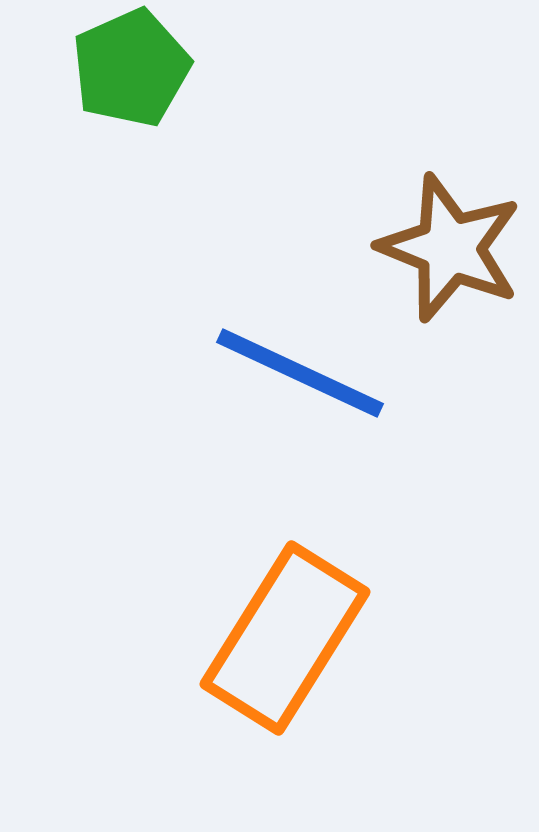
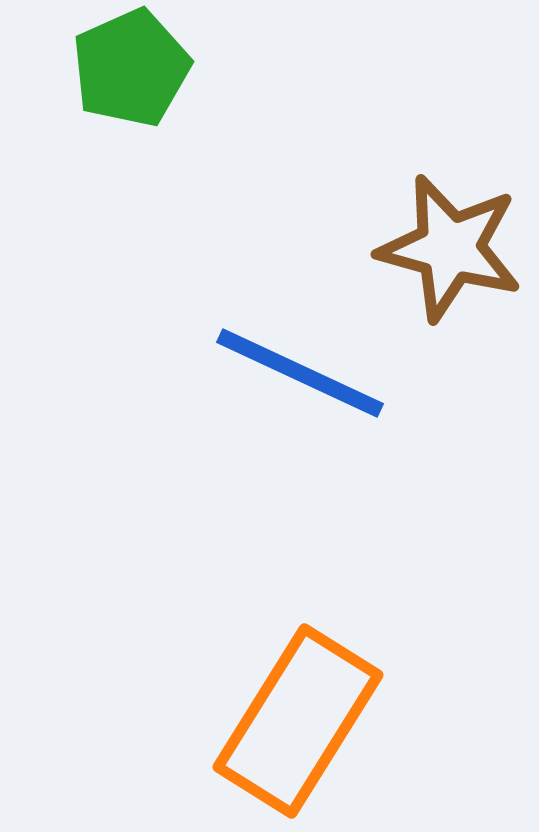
brown star: rotated 7 degrees counterclockwise
orange rectangle: moved 13 px right, 83 px down
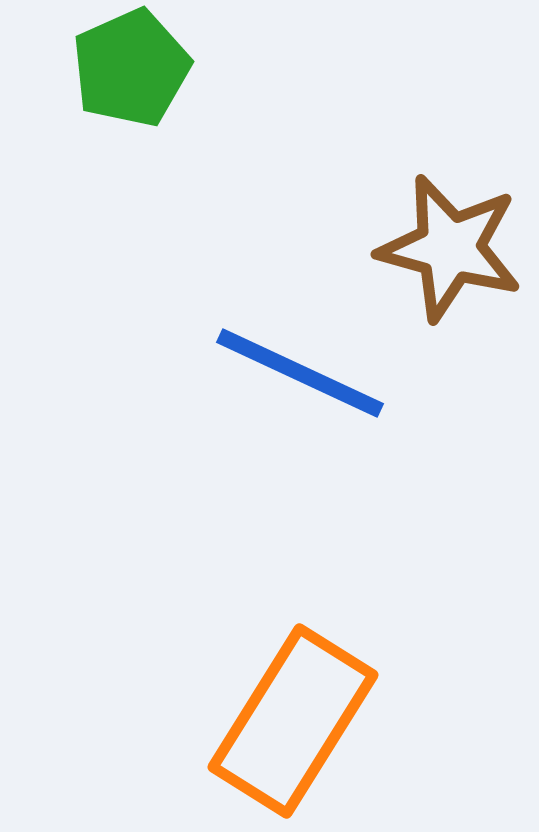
orange rectangle: moved 5 px left
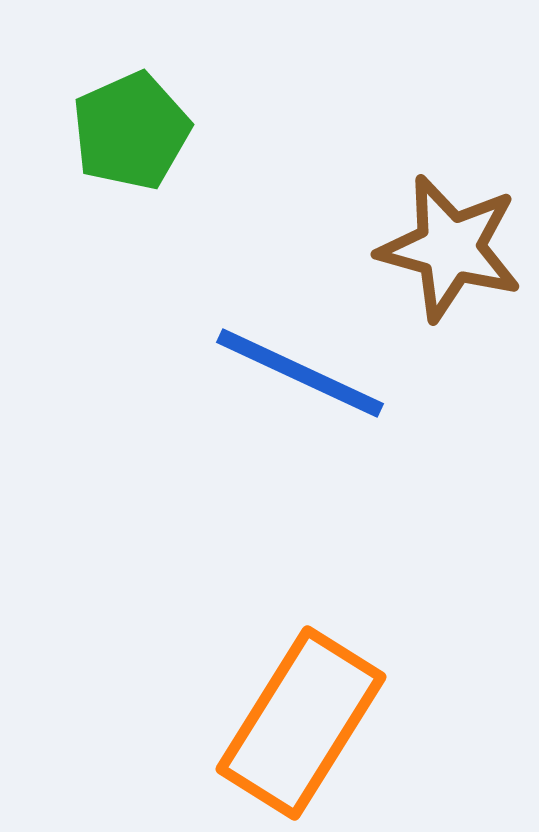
green pentagon: moved 63 px down
orange rectangle: moved 8 px right, 2 px down
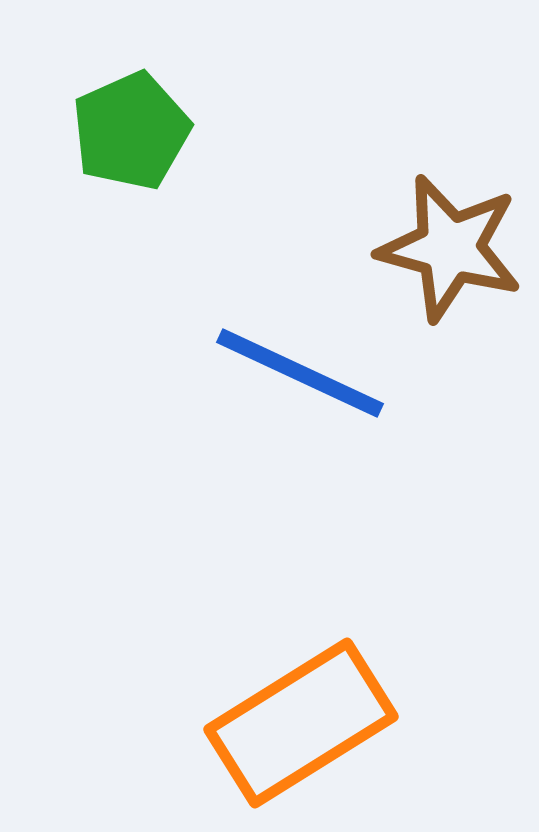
orange rectangle: rotated 26 degrees clockwise
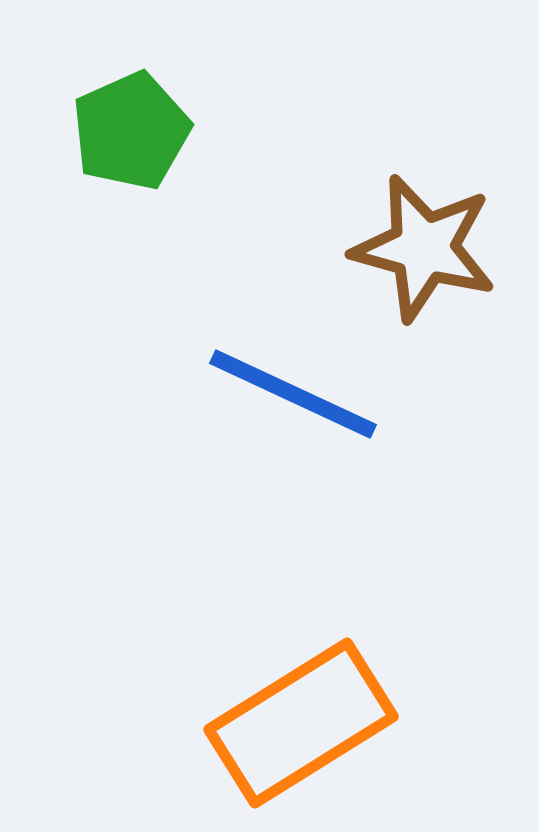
brown star: moved 26 px left
blue line: moved 7 px left, 21 px down
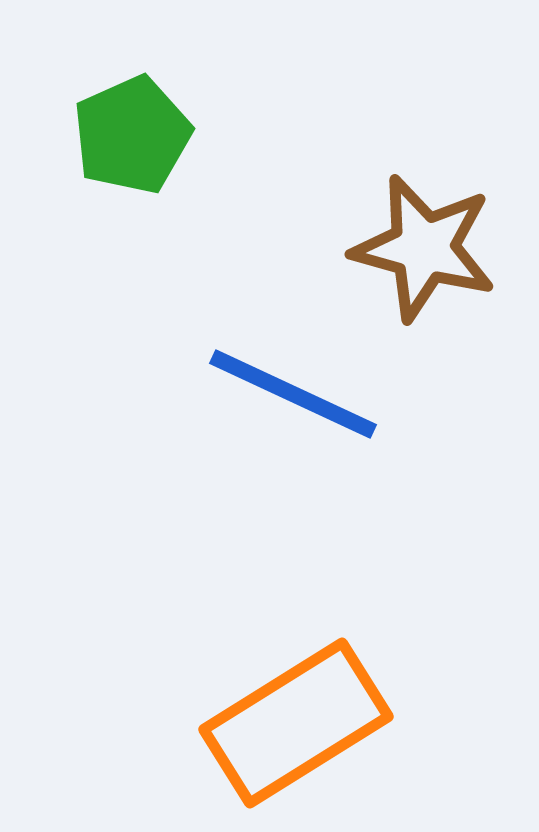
green pentagon: moved 1 px right, 4 px down
orange rectangle: moved 5 px left
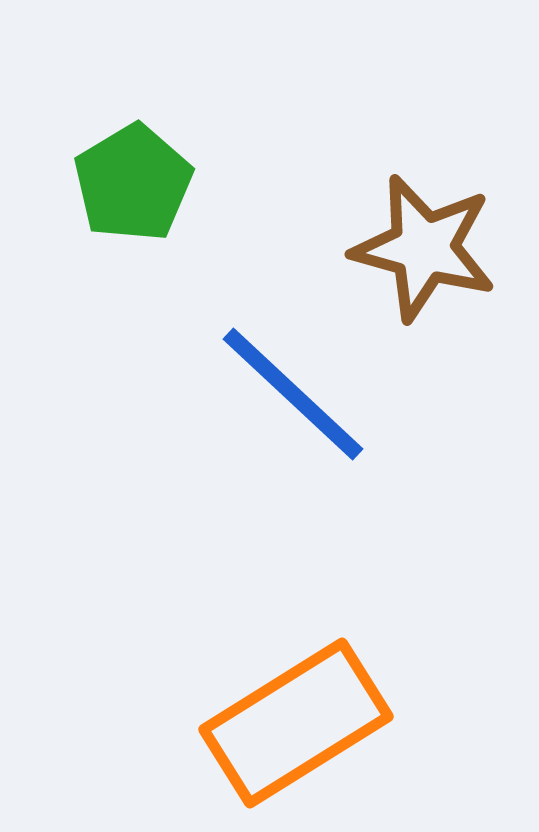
green pentagon: moved 1 px right, 48 px down; rotated 7 degrees counterclockwise
blue line: rotated 18 degrees clockwise
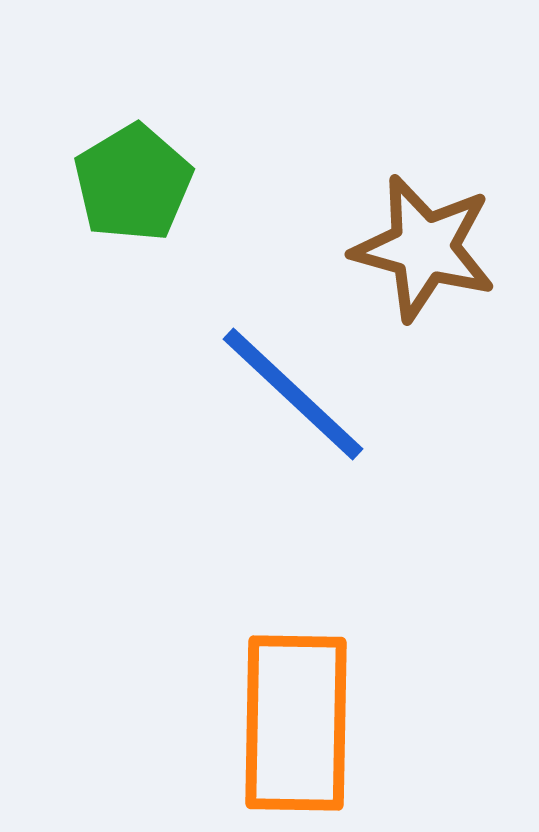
orange rectangle: rotated 57 degrees counterclockwise
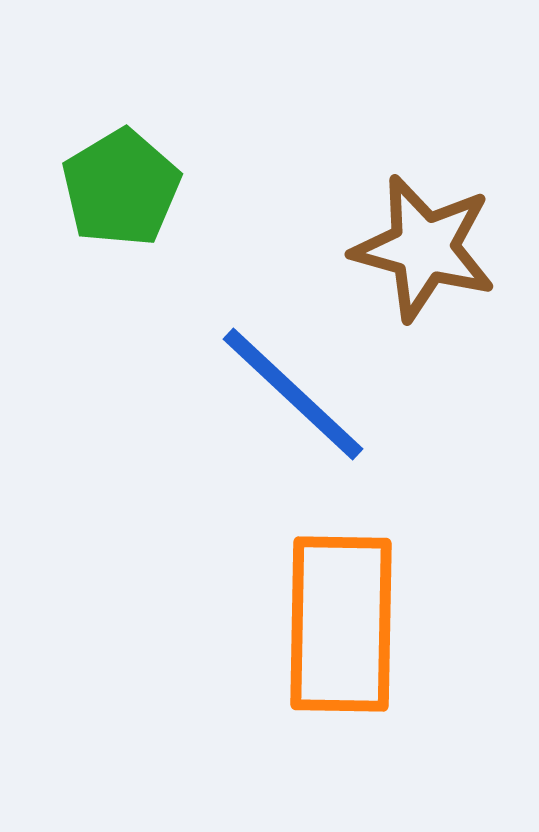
green pentagon: moved 12 px left, 5 px down
orange rectangle: moved 45 px right, 99 px up
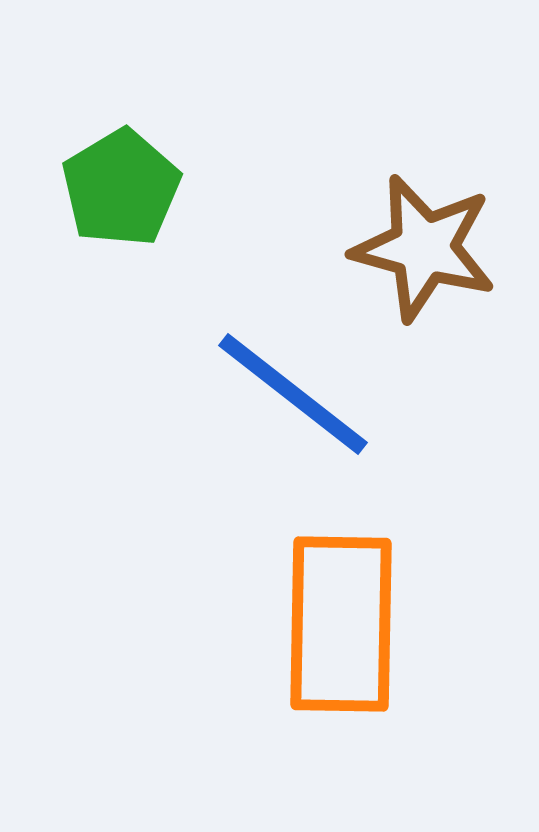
blue line: rotated 5 degrees counterclockwise
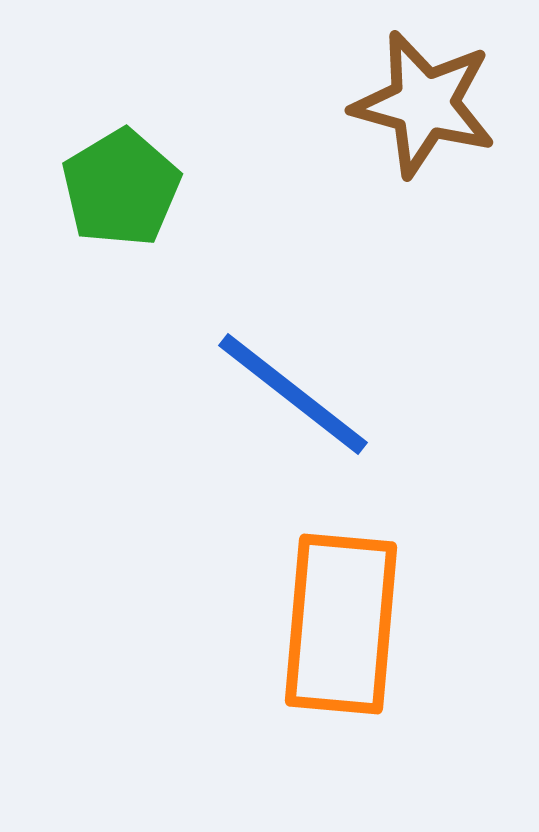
brown star: moved 144 px up
orange rectangle: rotated 4 degrees clockwise
